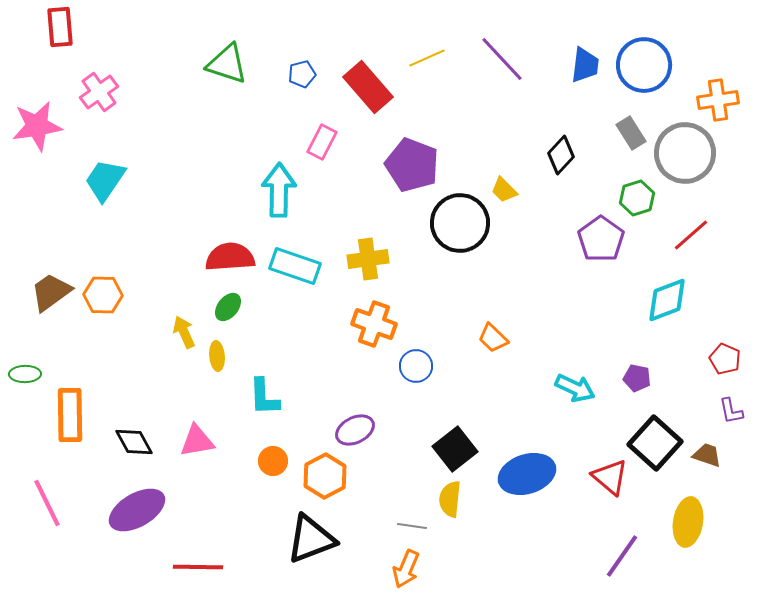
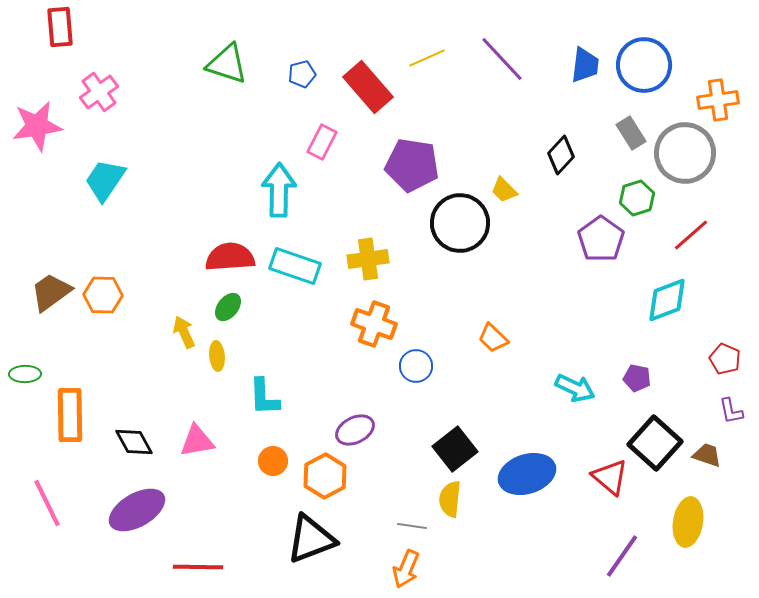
purple pentagon at (412, 165): rotated 12 degrees counterclockwise
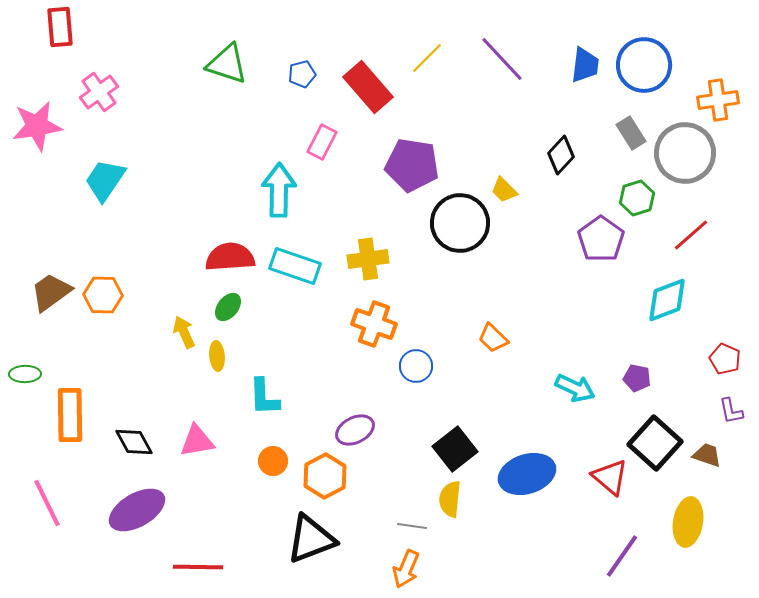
yellow line at (427, 58): rotated 21 degrees counterclockwise
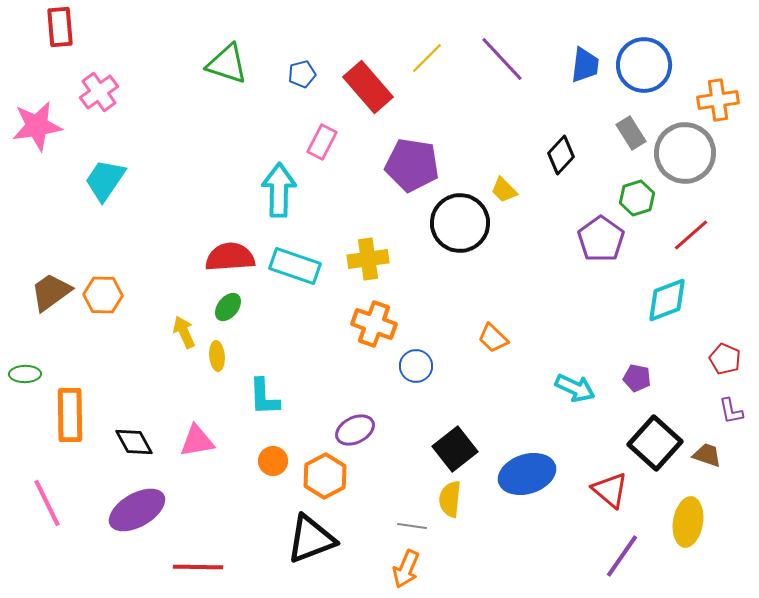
red triangle at (610, 477): moved 13 px down
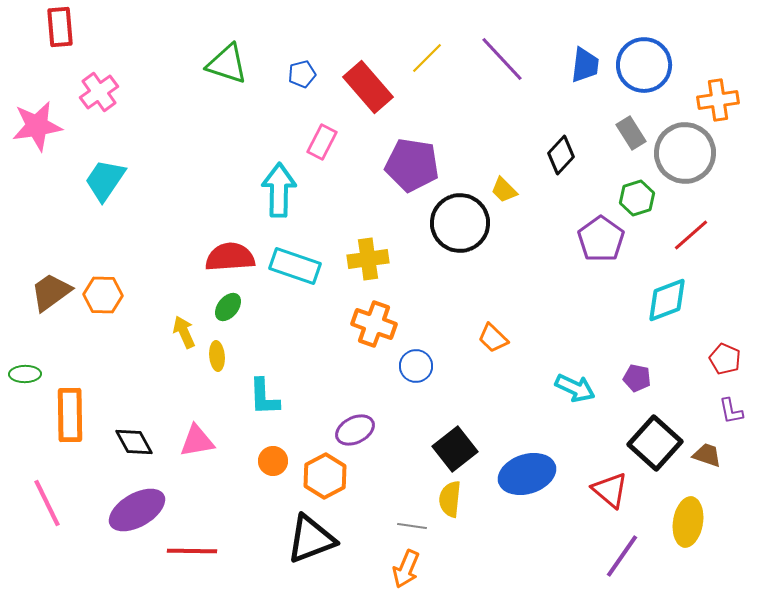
red line at (198, 567): moved 6 px left, 16 px up
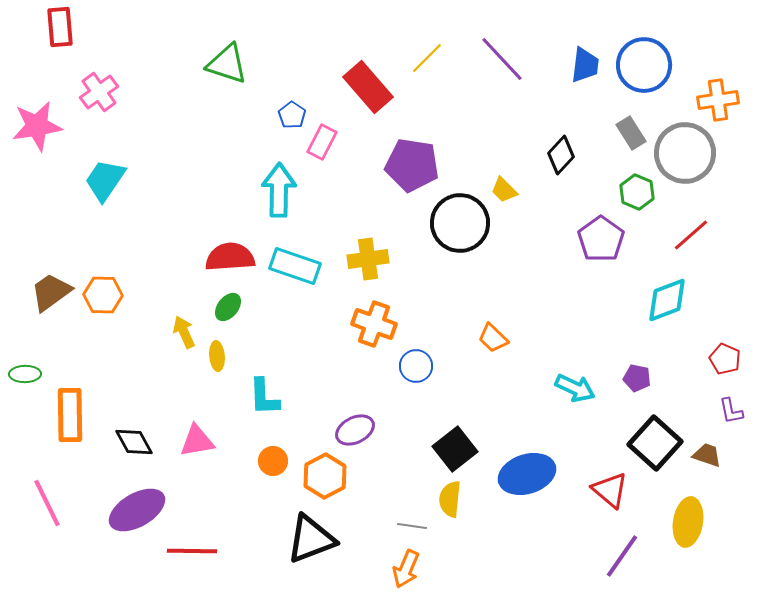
blue pentagon at (302, 74): moved 10 px left, 41 px down; rotated 24 degrees counterclockwise
green hexagon at (637, 198): moved 6 px up; rotated 20 degrees counterclockwise
